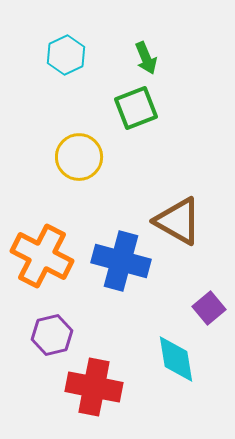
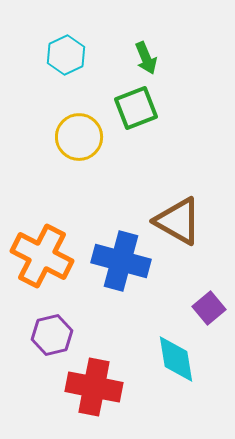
yellow circle: moved 20 px up
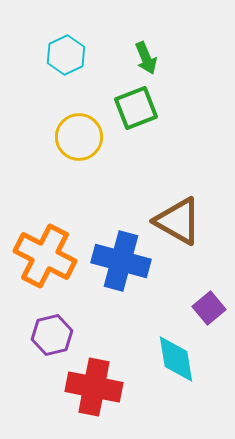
orange cross: moved 3 px right
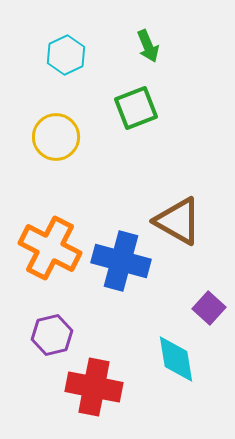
green arrow: moved 2 px right, 12 px up
yellow circle: moved 23 px left
orange cross: moved 5 px right, 8 px up
purple square: rotated 8 degrees counterclockwise
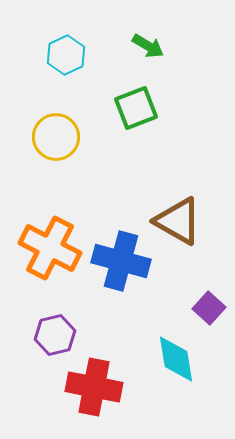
green arrow: rotated 36 degrees counterclockwise
purple hexagon: moved 3 px right
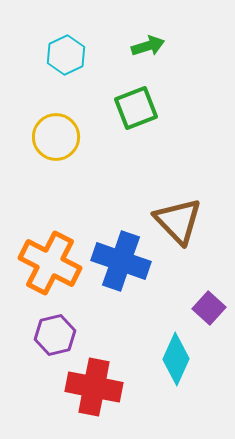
green arrow: rotated 48 degrees counterclockwise
brown triangle: rotated 16 degrees clockwise
orange cross: moved 15 px down
blue cross: rotated 4 degrees clockwise
cyan diamond: rotated 33 degrees clockwise
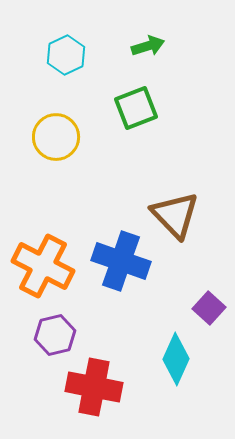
brown triangle: moved 3 px left, 6 px up
orange cross: moved 7 px left, 3 px down
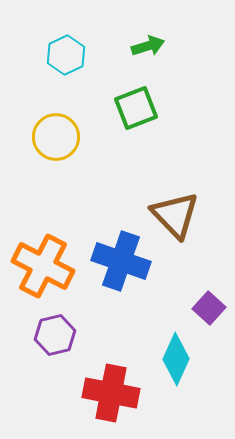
red cross: moved 17 px right, 6 px down
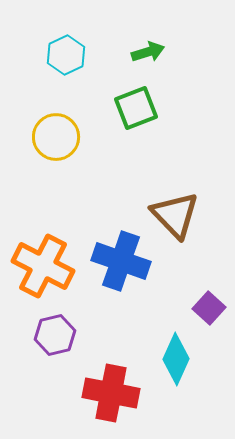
green arrow: moved 6 px down
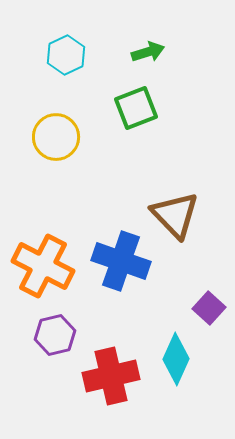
red cross: moved 17 px up; rotated 24 degrees counterclockwise
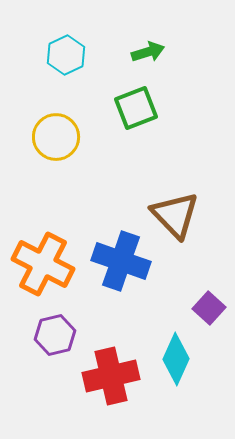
orange cross: moved 2 px up
